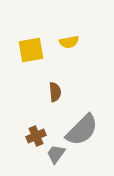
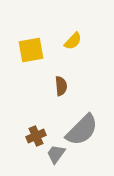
yellow semicircle: moved 4 px right, 1 px up; rotated 36 degrees counterclockwise
brown semicircle: moved 6 px right, 6 px up
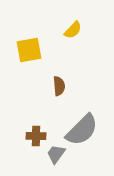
yellow semicircle: moved 11 px up
yellow square: moved 2 px left
brown semicircle: moved 2 px left
brown cross: rotated 24 degrees clockwise
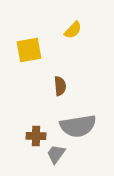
brown semicircle: moved 1 px right
gray semicircle: moved 4 px left, 4 px up; rotated 36 degrees clockwise
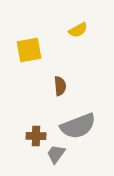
yellow semicircle: moved 5 px right; rotated 18 degrees clockwise
gray semicircle: rotated 12 degrees counterclockwise
